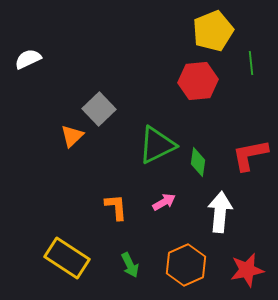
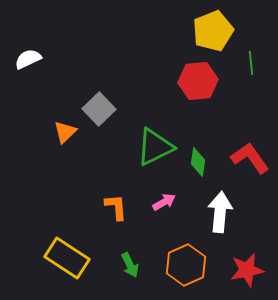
orange triangle: moved 7 px left, 4 px up
green triangle: moved 2 px left, 2 px down
red L-shape: moved 3 px down; rotated 66 degrees clockwise
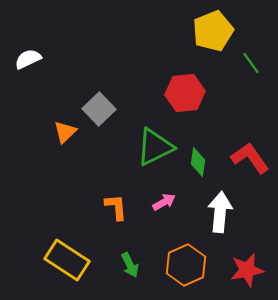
green line: rotated 30 degrees counterclockwise
red hexagon: moved 13 px left, 12 px down
yellow rectangle: moved 2 px down
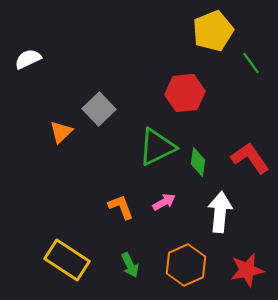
orange triangle: moved 4 px left
green triangle: moved 2 px right
orange L-shape: moved 5 px right; rotated 16 degrees counterclockwise
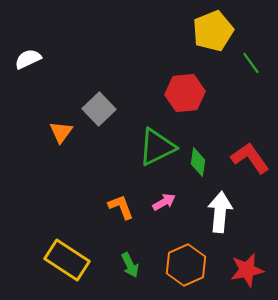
orange triangle: rotated 10 degrees counterclockwise
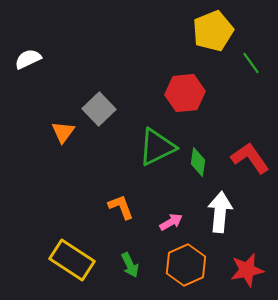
orange triangle: moved 2 px right
pink arrow: moved 7 px right, 20 px down
yellow rectangle: moved 5 px right
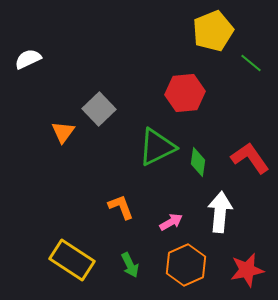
green line: rotated 15 degrees counterclockwise
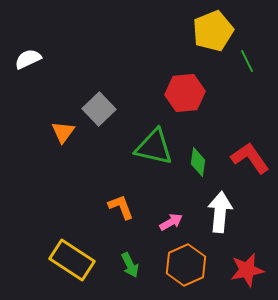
green line: moved 4 px left, 2 px up; rotated 25 degrees clockwise
green triangle: moved 3 px left; rotated 39 degrees clockwise
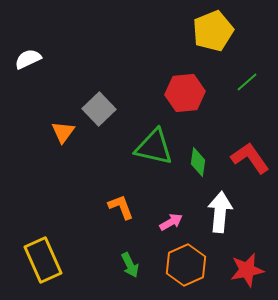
green line: moved 21 px down; rotated 75 degrees clockwise
yellow rectangle: moved 29 px left; rotated 33 degrees clockwise
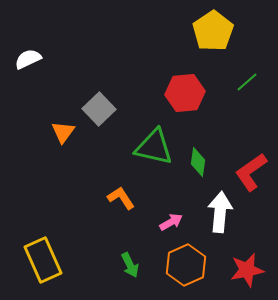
yellow pentagon: rotated 12 degrees counterclockwise
red L-shape: moved 1 px right, 14 px down; rotated 90 degrees counterclockwise
orange L-shape: moved 9 px up; rotated 12 degrees counterclockwise
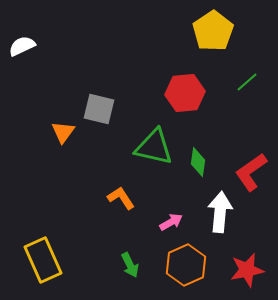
white semicircle: moved 6 px left, 13 px up
gray square: rotated 32 degrees counterclockwise
